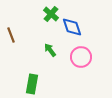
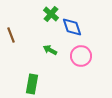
green arrow: rotated 24 degrees counterclockwise
pink circle: moved 1 px up
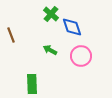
green rectangle: rotated 12 degrees counterclockwise
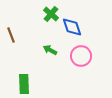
green rectangle: moved 8 px left
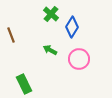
blue diamond: rotated 50 degrees clockwise
pink circle: moved 2 px left, 3 px down
green rectangle: rotated 24 degrees counterclockwise
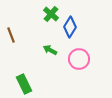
blue diamond: moved 2 px left
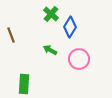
green rectangle: rotated 30 degrees clockwise
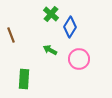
green rectangle: moved 5 px up
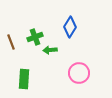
green cross: moved 16 px left, 23 px down; rotated 28 degrees clockwise
brown line: moved 7 px down
green arrow: rotated 32 degrees counterclockwise
pink circle: moved 14 px down
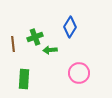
brown line: moved 2 px right, 2 px down; rotated 14 degrees clockwise
